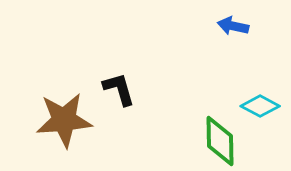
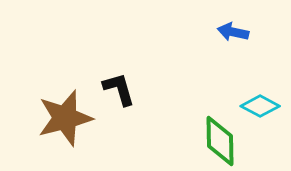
blue arrow: moved 6 px down
brown star: moved 1 px right, 2 px up; rotated 10 degrees counterclockwise
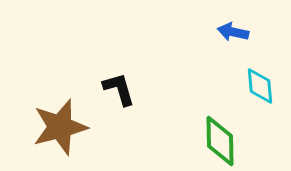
cyan diamond: moved 20 px up; rotated 57 degrees clockwise
brown star: moved 5 px left, 9 px down
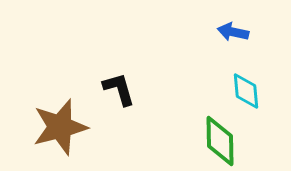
cyan diamond: moved 14 px left, 5 px down
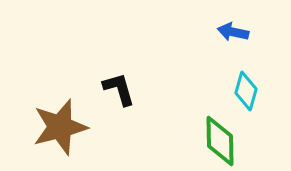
cyan diamond: rotated 21 degrees clockwise
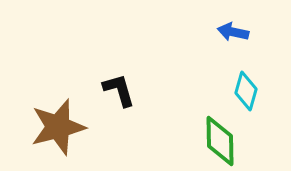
black L-shape: moved 1 px down
brown star: moved 2 px left
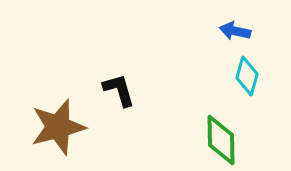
blue arrow: moved 2 px right, 1 px up
cyan diamond: moved 1 px right, 15 px up
green diamond: moved 1 px right, 1 px up
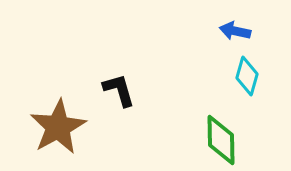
brown star: rotated 14 degrees counterclockwise
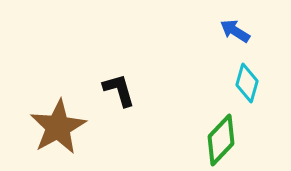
blue arrow: rotated 20 degrees clockwise
cyan diamond: moved 7 px down
green diamond: rotated 45 degrees clockwise
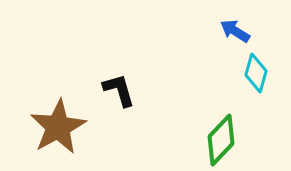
cyan diamond: moved 9 px right, 10 px up
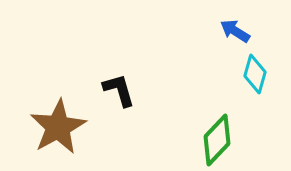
cyan diamond: moved 1 px left, 1 px down
green diamond: moved 4 px left
